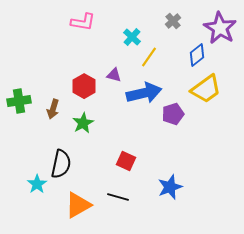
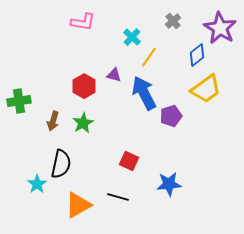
blue arrow: rotated 104 degrees counterclockwise
brown arrow: moved 12 px down
purple pentagon: moved 2 px left, 2 px down
red square: moved 3 px right
blue star: moved 1 px left, 3 px up; rotated 15 degrees clockwise
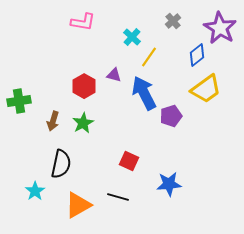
cyan star: moved 2 px left, 7 px down
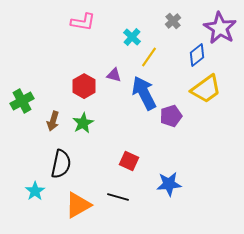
green cross: moved 3 px right; rotated 20 degrees counterclockwise
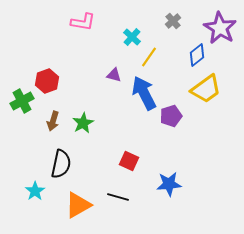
red hexagon: moved 37 px left, 5 px up; rotated 10 degrees clockwise
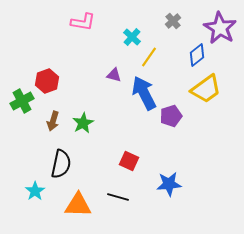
orange triangle: rotated 32 degrees clockwise
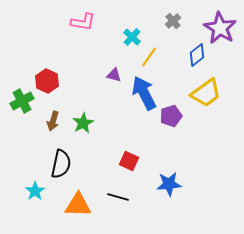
red hexagon: rotated 15 degrees counterclockwise
yellow trapezoid: moved 4 px down
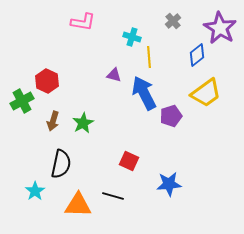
cyan cross: rotated 24 degrees counterclockwise
yellow line: rotated 40 degrees counterclockwise
black line: moved 5 px left, 1 px up
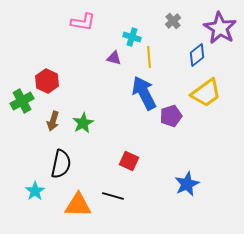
purple triangle: moved 17 px up
blue star: moved 18 px right; rotated 20 degrees counterclockwise
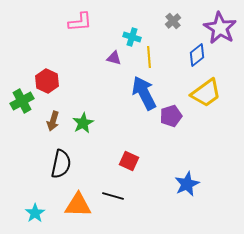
pink L-shape: moved 3 px left; rotated 15 degrees counterclockwise
cyan star: moved 22 px down
